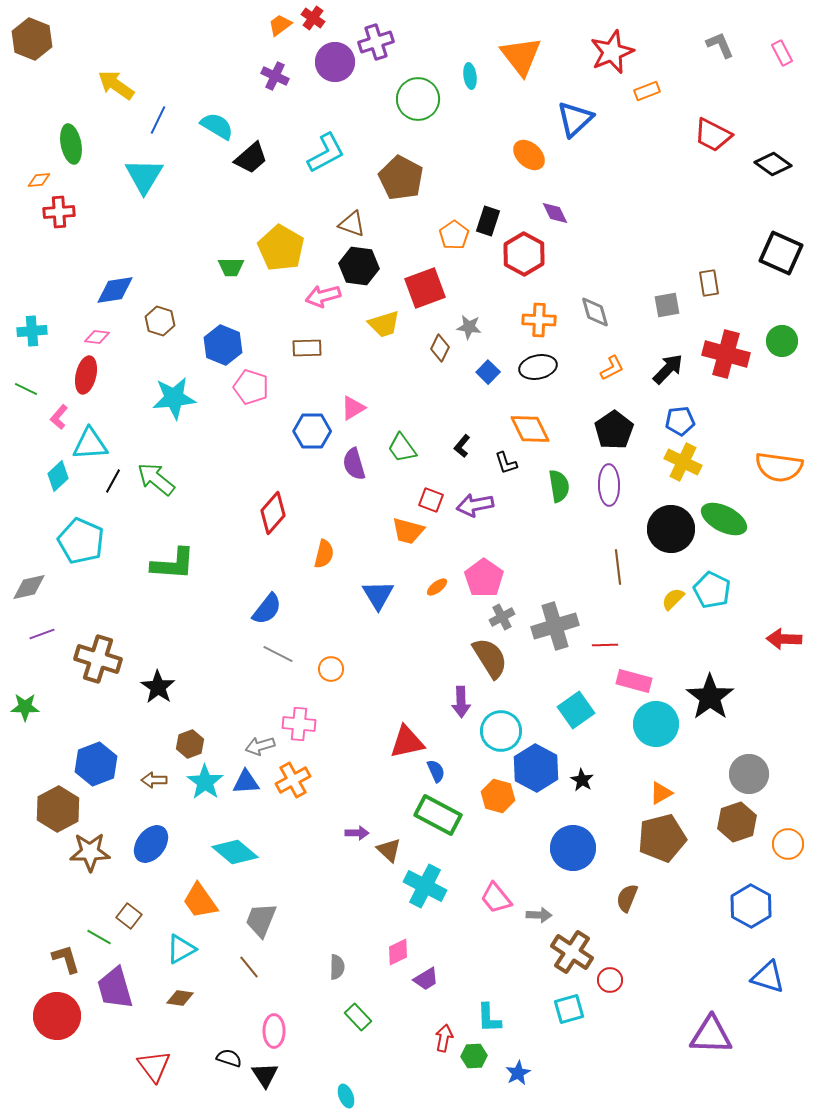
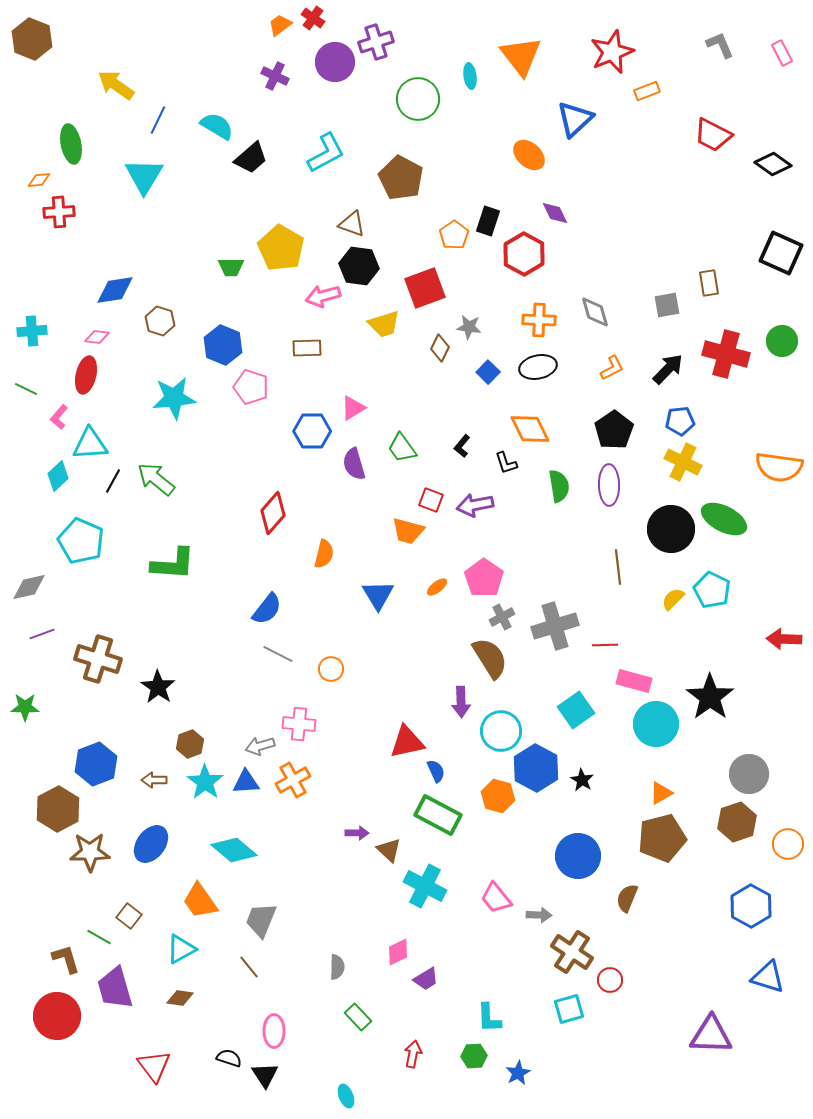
blue circle at (573, 848): moved 5 px right, 8 px down
cyan diamond at (235, 852): moved 1 px left, 2 px up
red arrow at (444, 1038): moved 31 px left, 16 px down
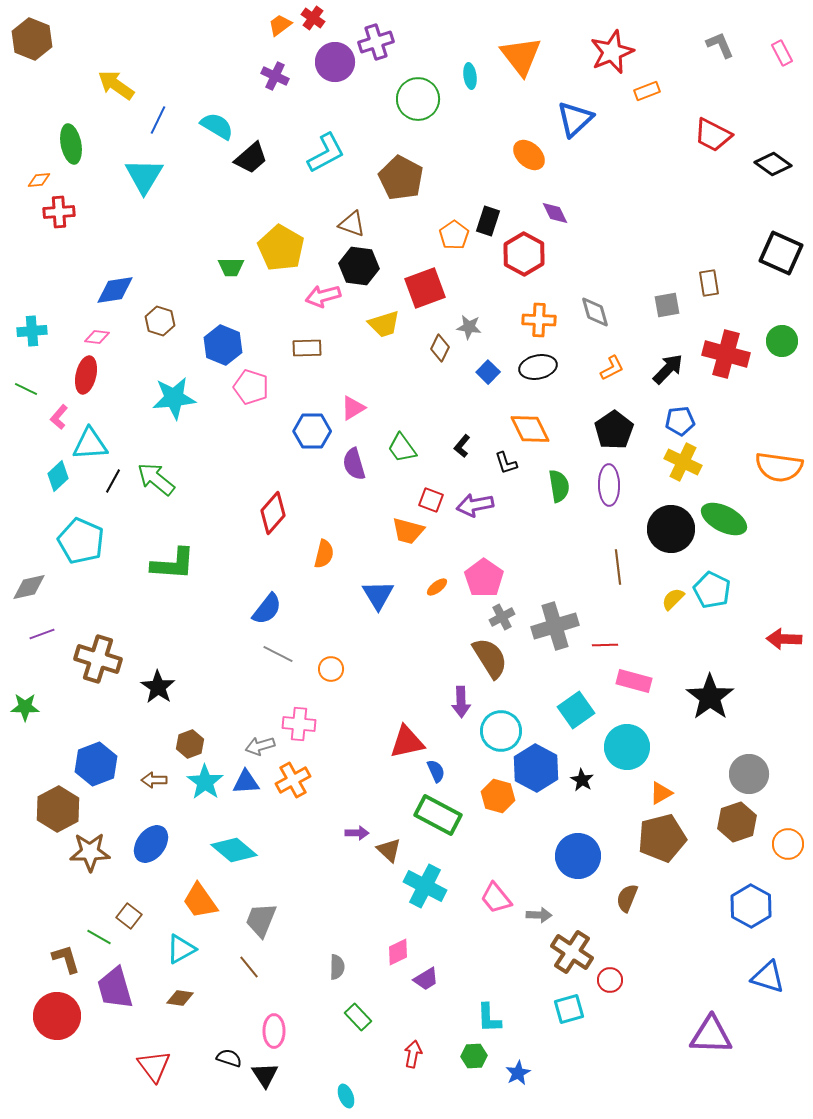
cyan circle at (656, 724): moved 29 px left, 23 px down
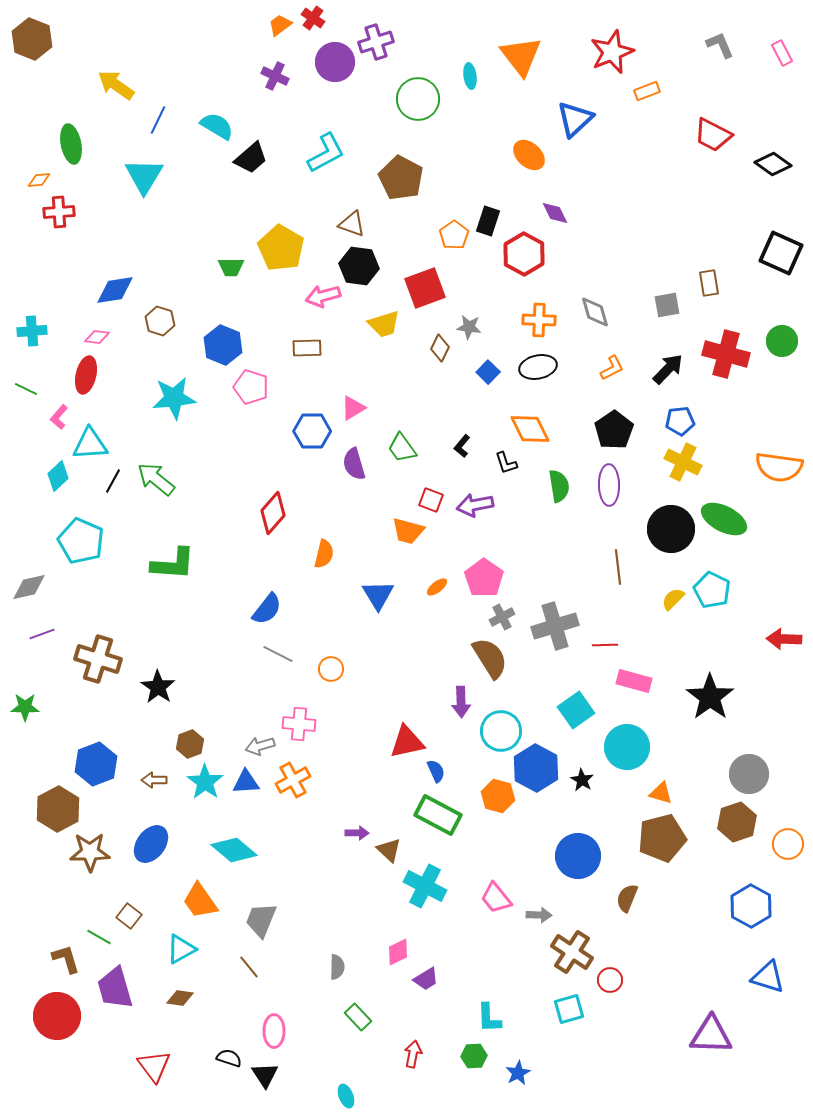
orange triangle at (661, 793): rotated 45 degrees clockwise
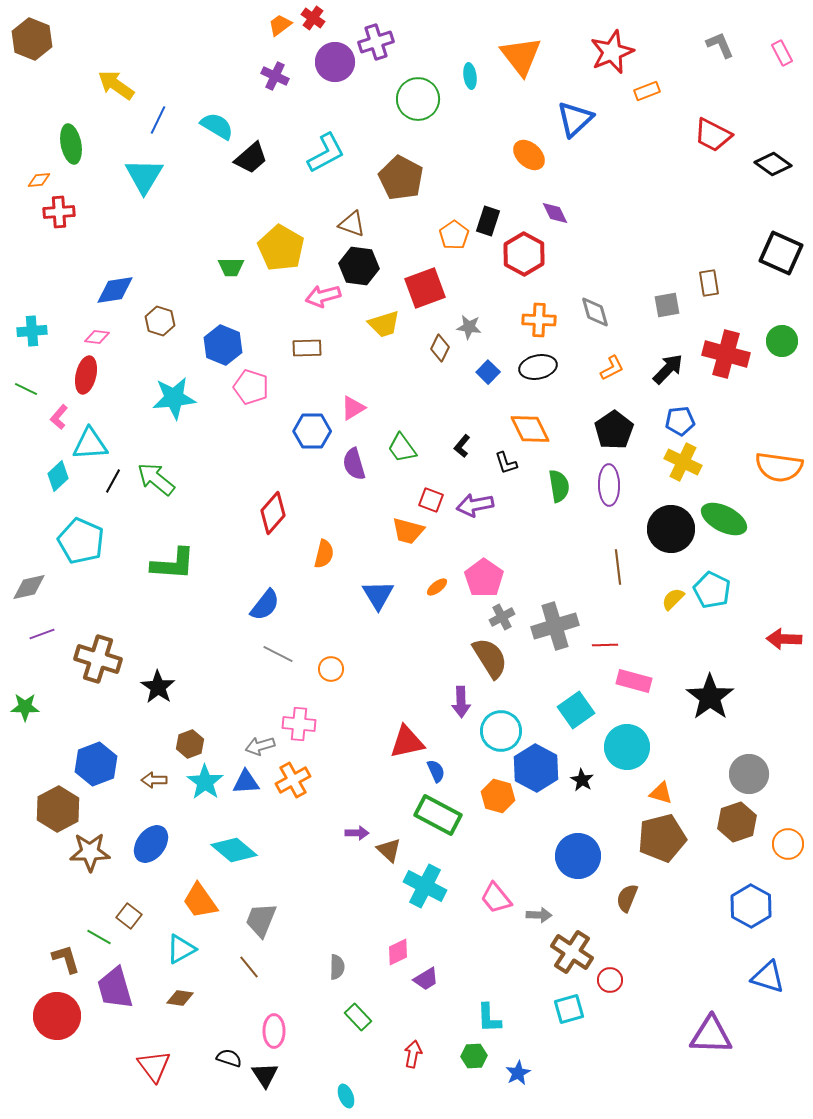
blue semicircle at (267, 609): moved 2 px left, 4 px up
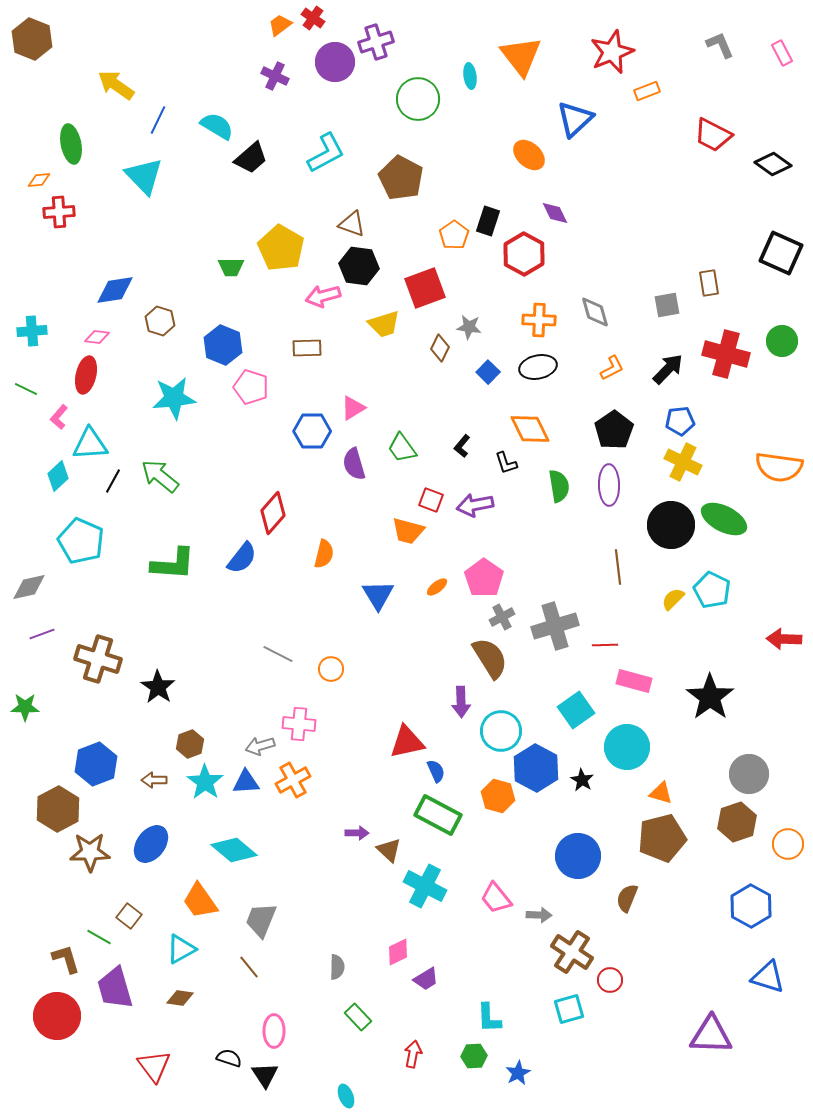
cyan triangle at (144, 176): rotated 15 degrees counterclockwise
green arrow at (156, 479): moved 4 px right, 3 px up
black circle at (671, 529): moved 4 px up
blue semicircle at (265, 605): moved 23 px left, 47 px up
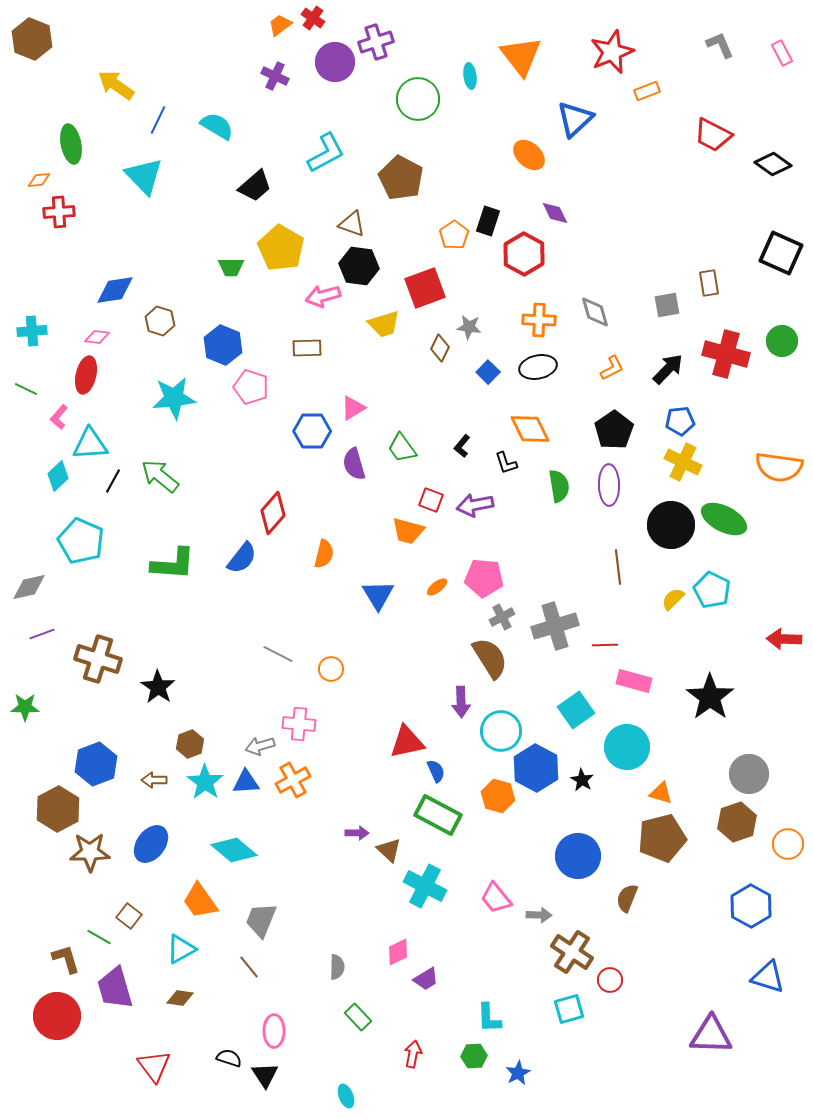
black trapezoid at (251, 158): moved 4 px right, 28 px down
pink pentagon at (484, 578): rotated 30 degrees counterclockwise
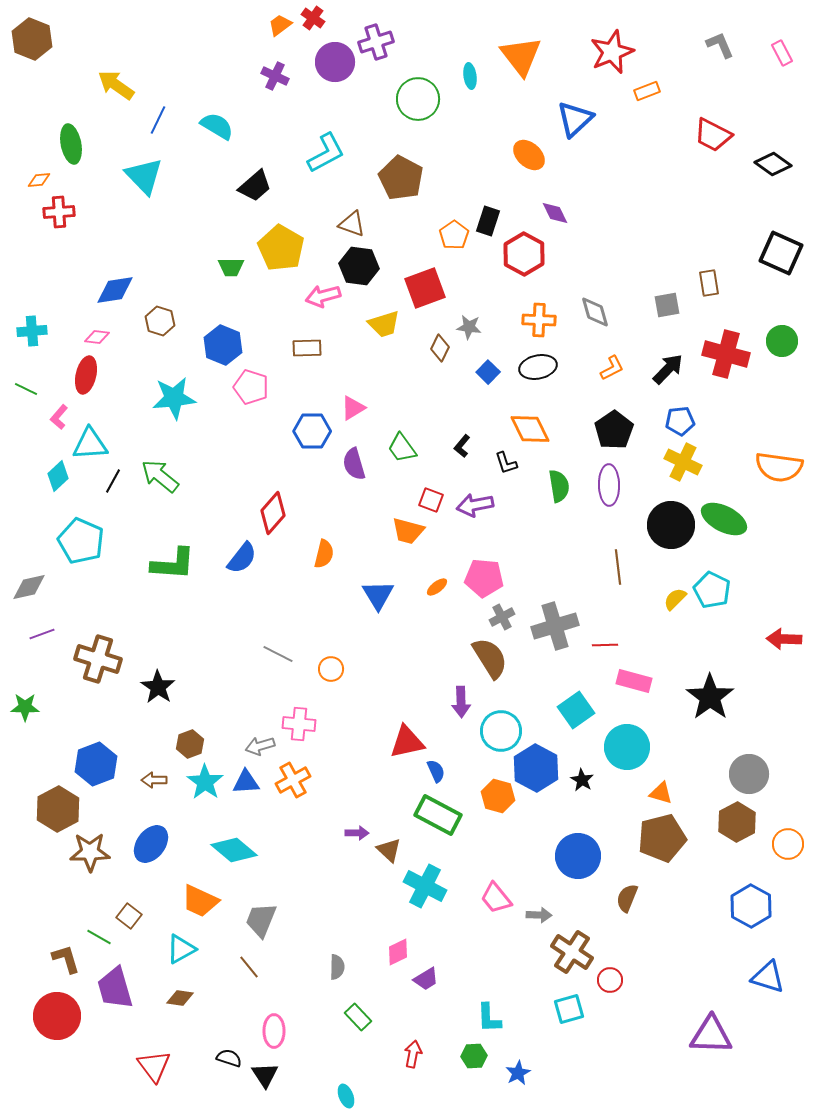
yellow semicircle at (673, 599): moved 2 px right
brown hexagon at (737, 822): rotated 9 degrees counterclockwise
orange trapezoid at (200, 901): rotated 30 degrees counterclockwise
